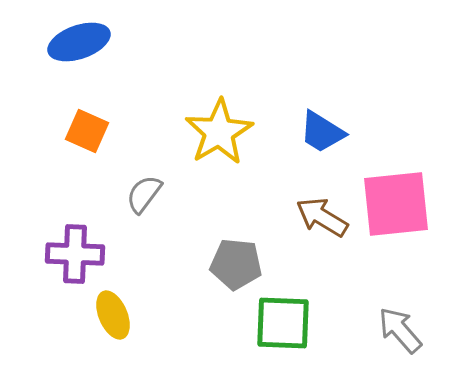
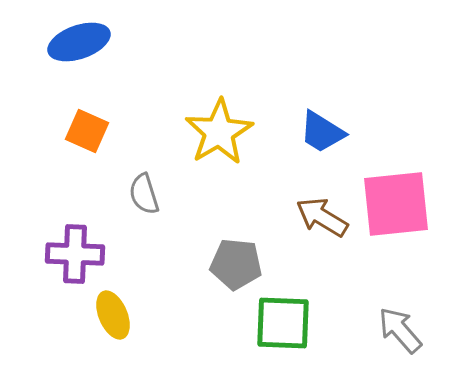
gray semicircle: rotated 54 degrees counterclockwise
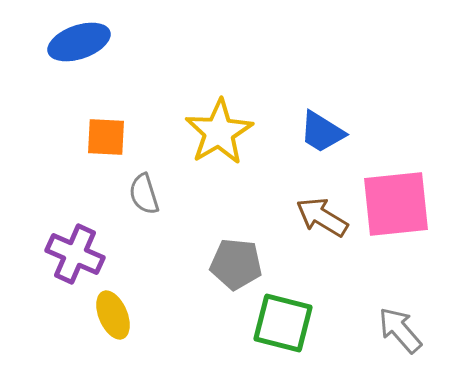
orange square: moved 19 px right, 6 px down; rotated 21 degrees counterclockwise
purple cross: rotated 22 degrees clockwise
green square: rotated 12 degrees clockwise
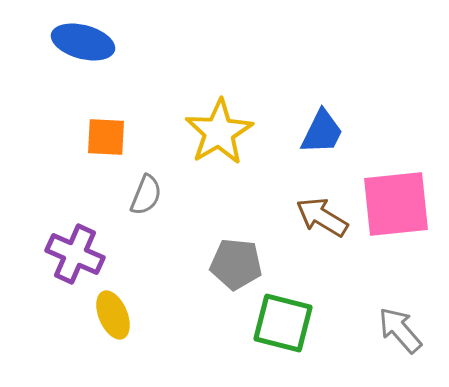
blue ellipse: moved 4 px right; rotated 34 degrees clockwise
blue trapezoid: rotated 96 degrees counterclockwise
gray semicircle: moved 2 px right, 1 px down; rotated 141 degrees counterclockwise
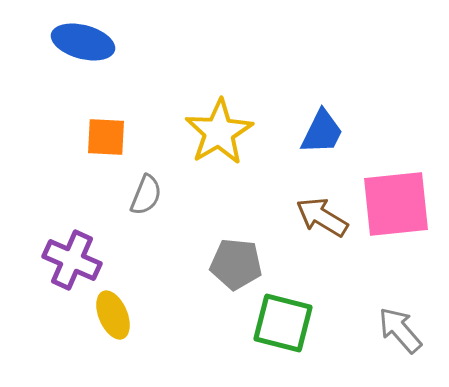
purple cross: moved 3 px left, 6 px down
